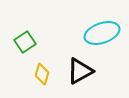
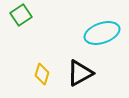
green square: moved 4 px left, 27 px up
black triangle: moved 2 px down
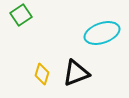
black triangle: moved 4 px left; rotated 8 degrees clockwise
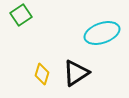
black triangle: rotated 12 degrees counterclockwise
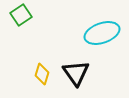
black triangle: rotated 32 degrees counterclockwise
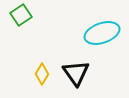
yellow diamond: rotated 15 degrees clockwise
